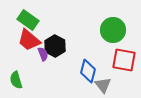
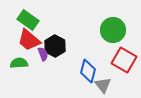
red square: rotated 20 degrees clockwise
green semicircle: moved 3 px right, 17 px up; rotated 102 degrees clockwise
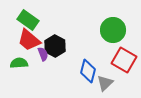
gray triangle: moved 2 px right, 2 px up; rotated 24 degrees clockwise
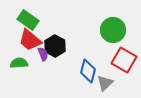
red trapezoid: moved 1 px right
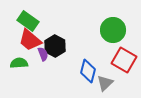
green rectangle: moved 1 px down
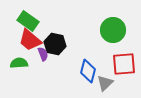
black hexagon: moved 2 px up; rotated 15 degrees counterclockwise
red square: moved 4 px down; rotated 35 degrees counterclockwise
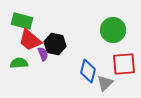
green rectangle: moved 6 px left; rotated 20 degrees counterclockwise
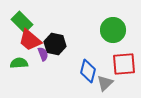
green rectangle: moved 1 px down; rotated 30 degrees clockwise
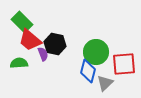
green circle: moved 17 px left, 22 px down
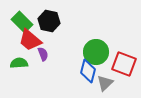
black hexagon: moved 6 px left, 23 px up
red square: rotated 25 degrees clockwise
